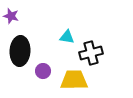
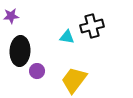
purple star: rotated 21 degrees counterclockwise
black cross: moved 1 px right, 27 px up
purple circle: moved 6 px left
yellow trapezoid: rotated 52 degrees counterclockwise
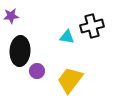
yellow trapezoid: moved 4 px left
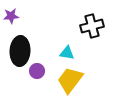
cyan triangle: moved 16 px down
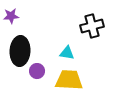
yellow trapezoid: moved 1 px left; rotated 56 degrees clockwise
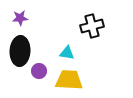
purple star: moved 9 px right, 2 px down
purple circle: moved 2 px right
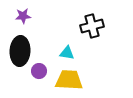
purple star: moved 3 px right, 2 px up
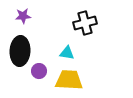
black cross: moved 7 px left, 3 px up
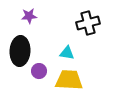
purple star: moved 6 px right
black cross: moved 3 px right
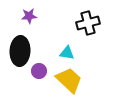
yellow trapezoid: rotated 40 degrees clockwise
